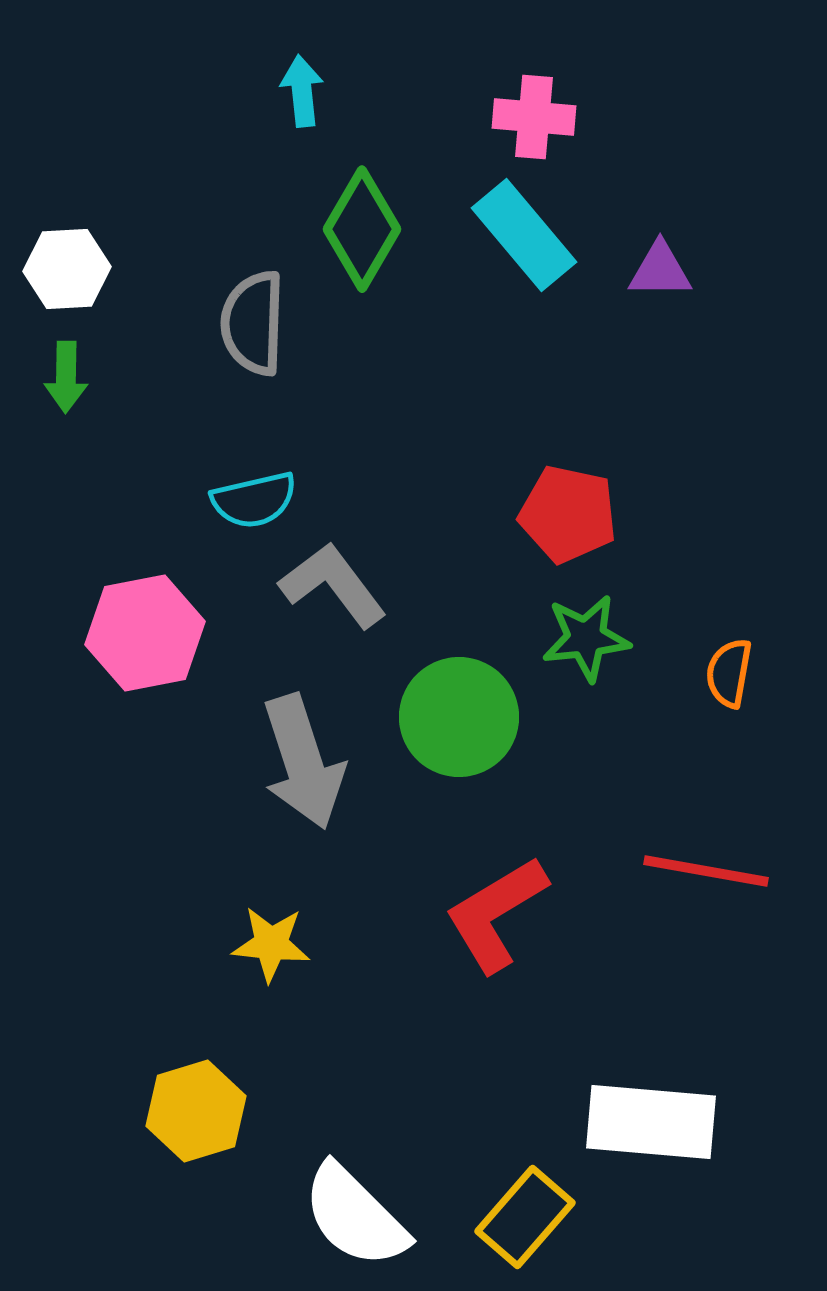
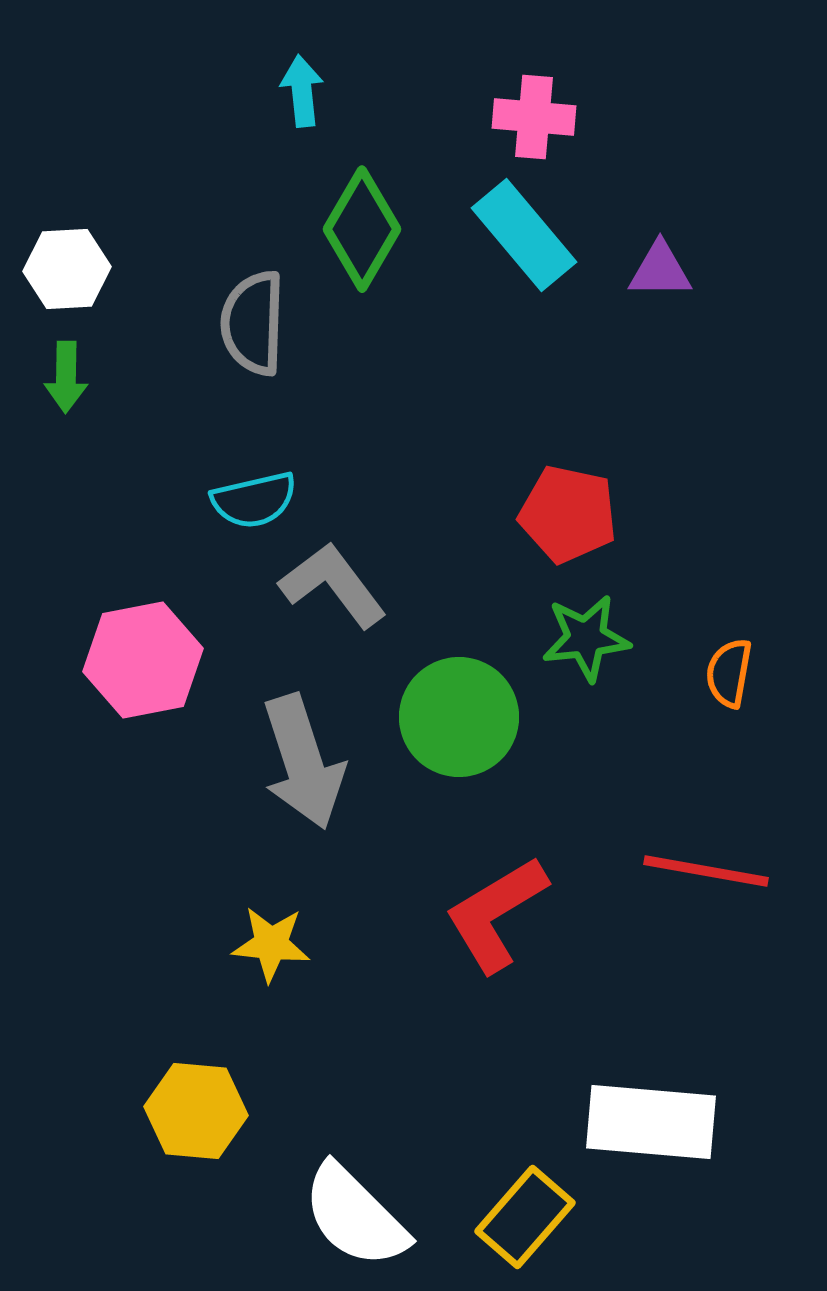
pink hexagon: moved 2 px left, 27 px down
yellow hexagon: rotated 22 degrees clockwise
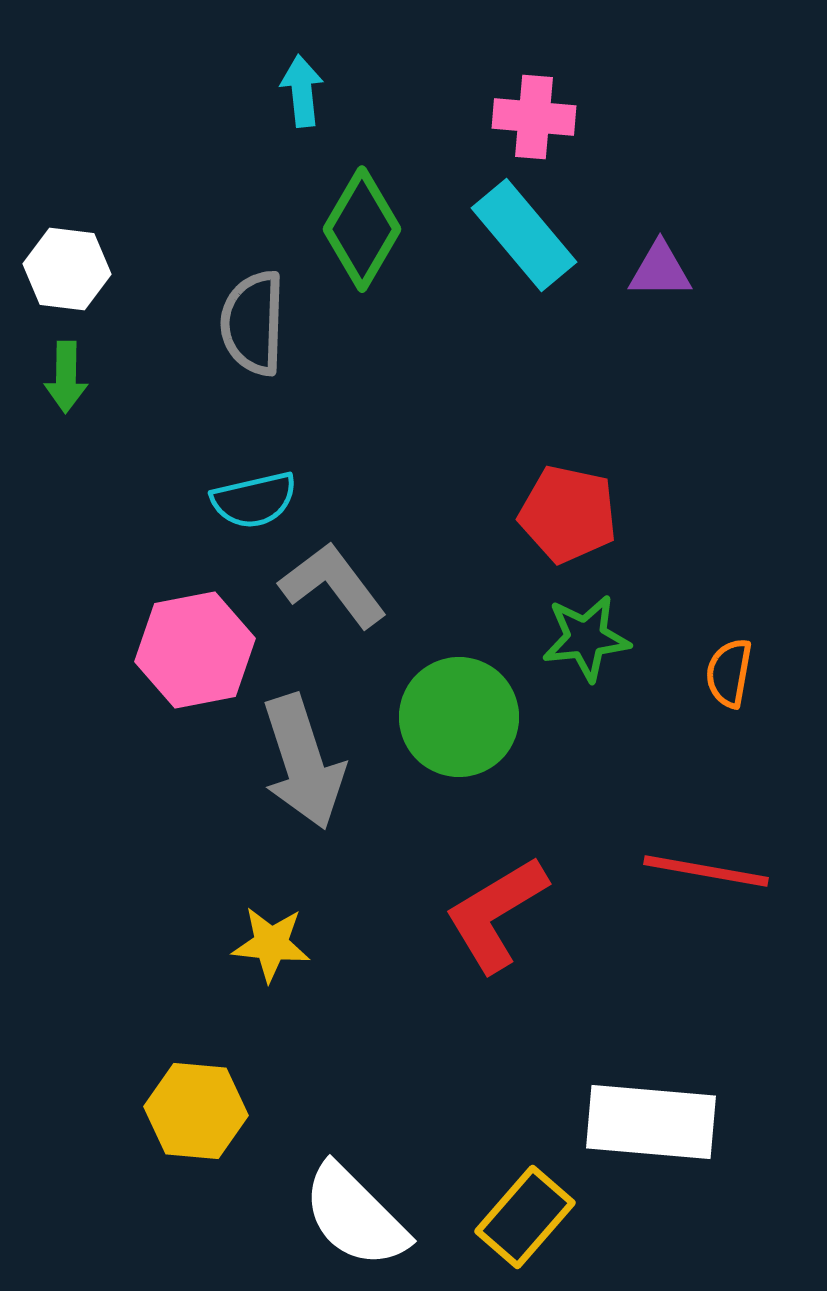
white hexagon: rotated 10 degrees clockwise
pink hexagon: moved 52 px right, 10 px up
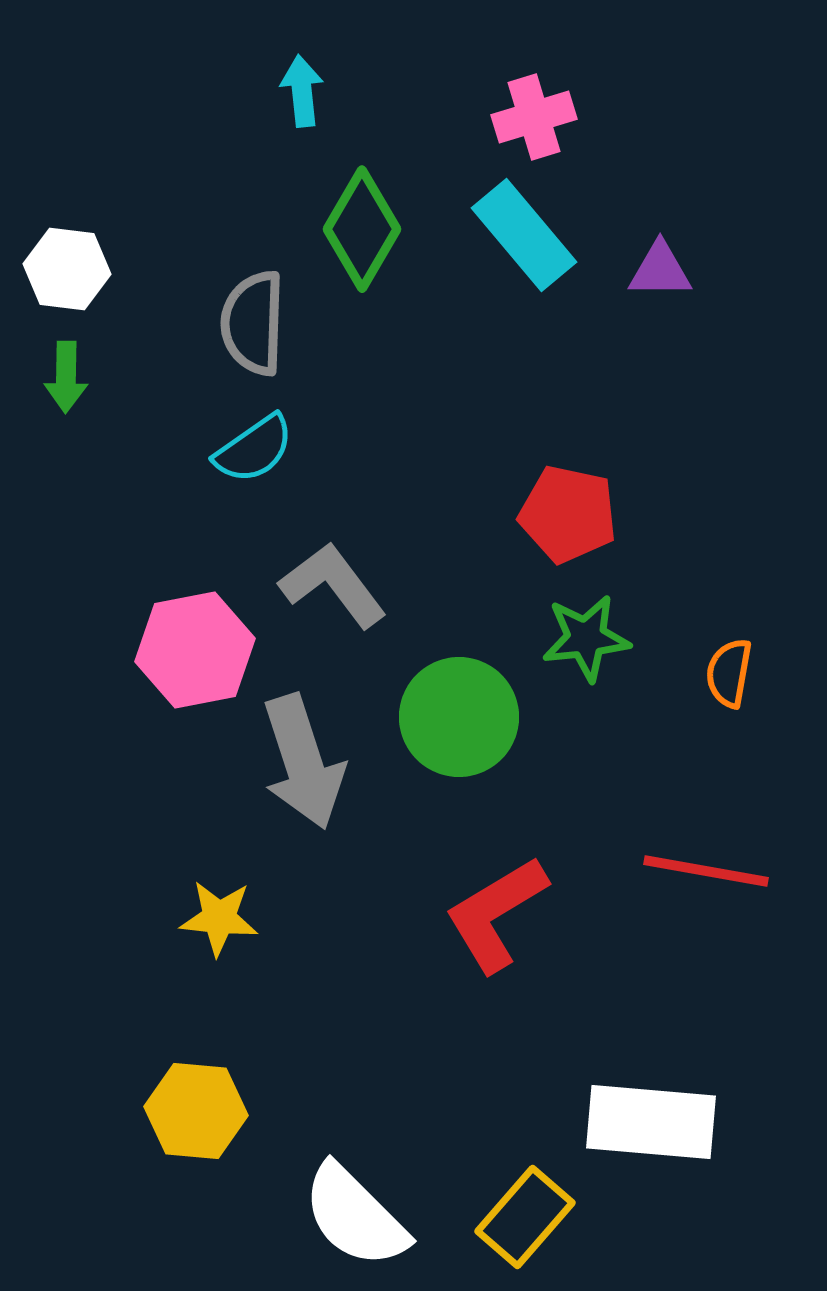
pink cross: rotated 22 degrees counterclockwise
cyan semicircle: moved 51 px up; rotated 22 degrees counterclockwise
yellow star: moved 52 px left, 26 px up
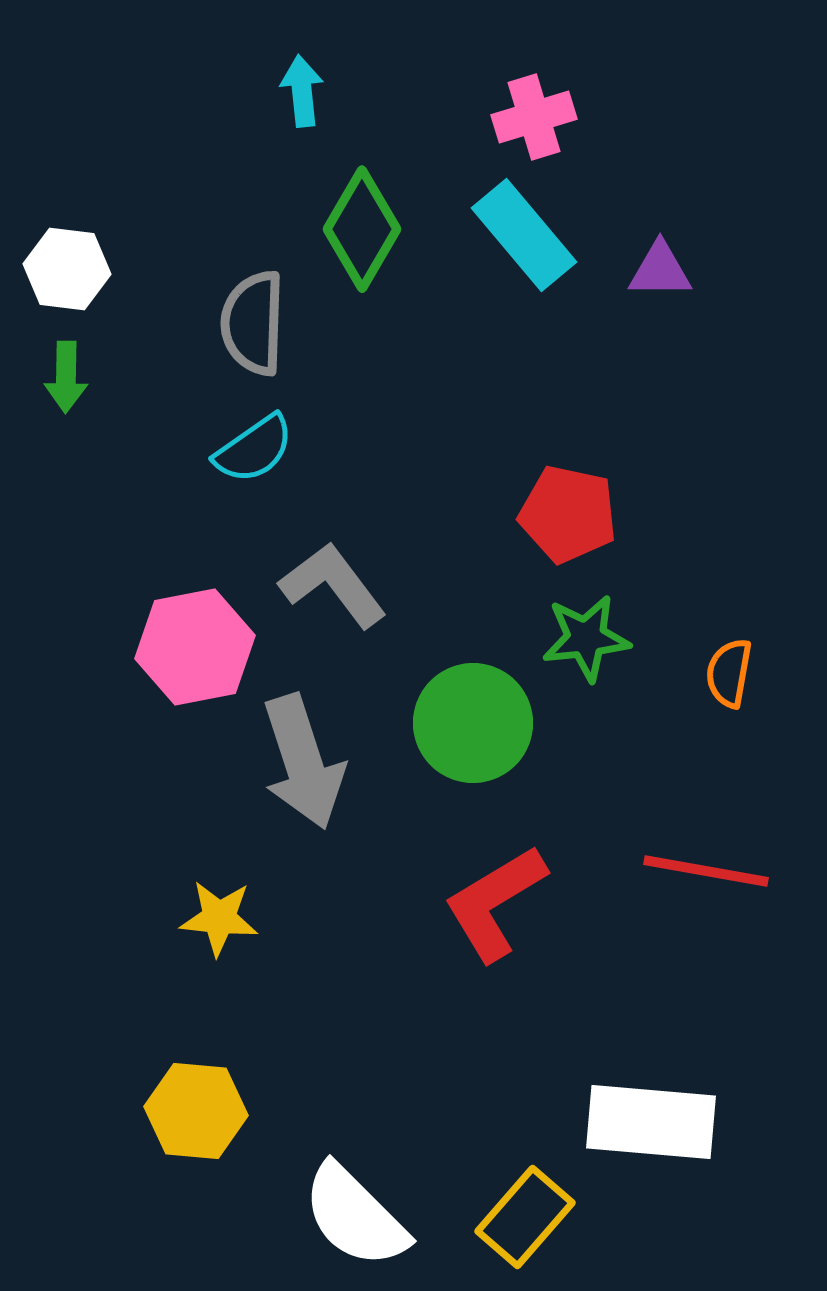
pink hexagon: moved 3 px up
green circle: moved 14 px right, 6 px down
red L-shape: moved 1 px left, 11 px up
